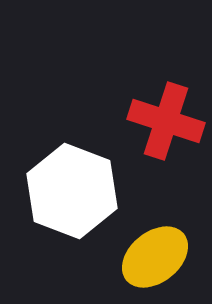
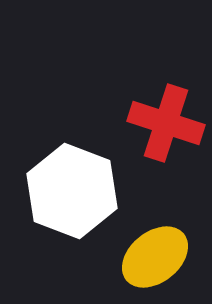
red cross: moved 2 px down
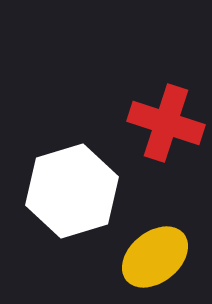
white hexagon: rotated 22 degrees clockwise
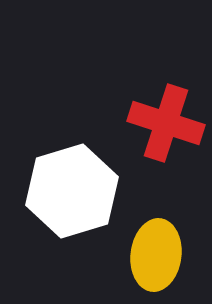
yellow ellipse: moved 1 px right, 2 px up; rotated 44 degrees counterclockwise
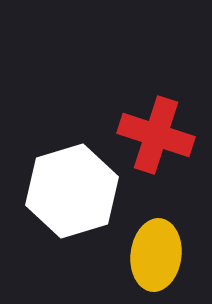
red cross: moved 10 px left, 12 px down
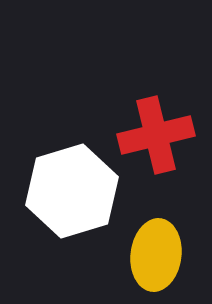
red cross: rotated 32 degrees counterclockwise
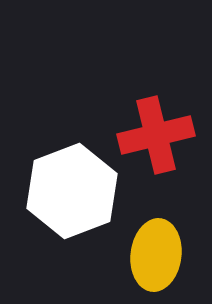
white hexagon: rotated 4 degrees counterclockwise
